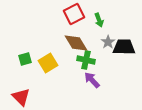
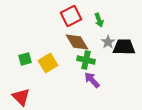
red square: moved 3 px left, 2 px down
brown diamond: moved 1 px right, 1 px up
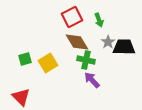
red square: moved 1 px right, 1 px down
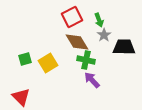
gray star: moved 4 px left, 7 px up
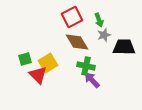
gray star: rotated 16 degrees clockwise
green cross: moved 6 px down
red triangle: moved 17 px right, 22 px up
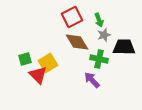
green cross: moved 13 px right, 7 px up
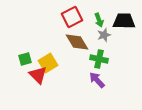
black trapezoid: moved 26 px up
purple arrow: moved 5 px right
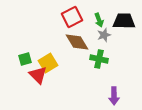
purple arrow: moved 17 px right, 16 px down; rotated 138 degrees counterclockwise
